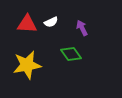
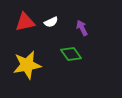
red triangle: moved 2 px left, 2 px up; rotated 15 degrees counterclockwise
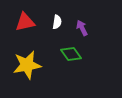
white semicircle: moved 6 px right; rotated 56 degrees counterclockwise
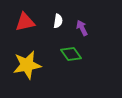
white semicircle: moved 1 px right, 1 px up
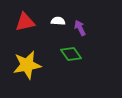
white semicircle: rotated 96 degrees counterclockwise
purple arrow: moved 2 px left
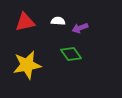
purple arrow: rotated 84 degrees counterclockwise
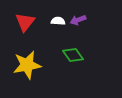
red triangle: rotated 40 degrees counterclockwise
purple arrow: moved 2 px left, 8 px up
green diamond: moved 2 px right, 1 px down
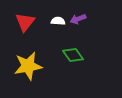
purple arrow: moved 1 px up
yellow star: moved 1 px right, 1 px down
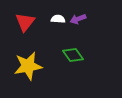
white semicircle: moved 2 px up
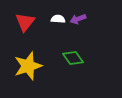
green diamond: moved 3 px down
yellow star: rotated 8 degrees counterclockwise
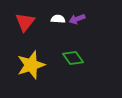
purple arrow: moved 1 px left
yellow star: moved 3 px right, 1 px up
